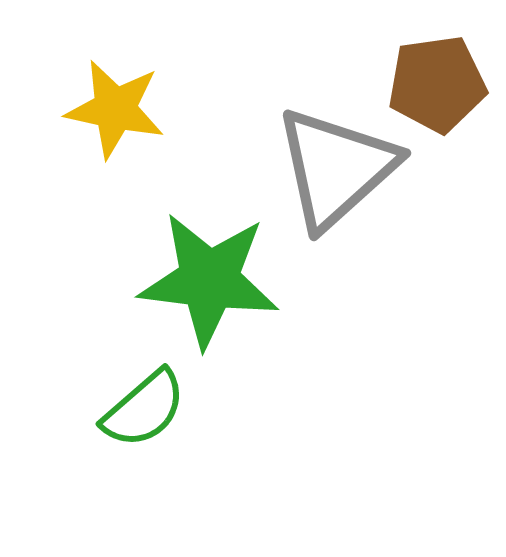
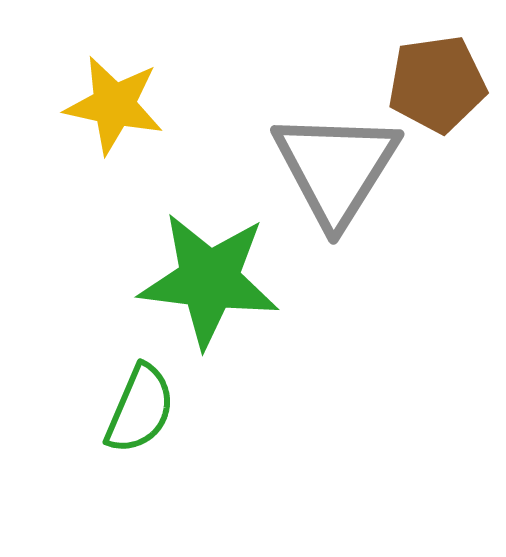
yellow star: moved 1 px left, 4 px up
gray triangle: rotated 16 degrees counterclockwise
green semicircle: moved 4 px left; rotated 26 degrees counterclockwise
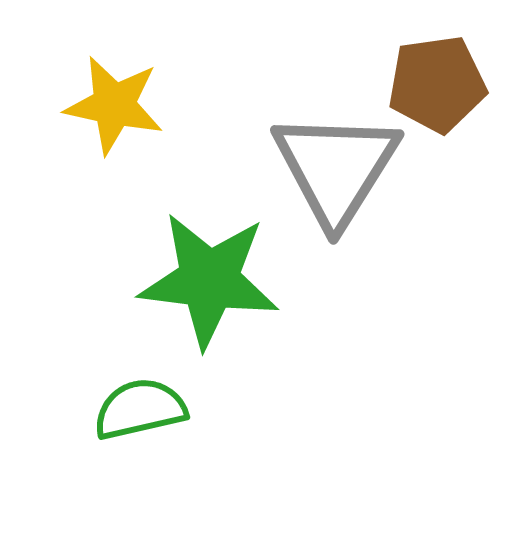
green semicircle: rotated 126 degrees counterclockwise
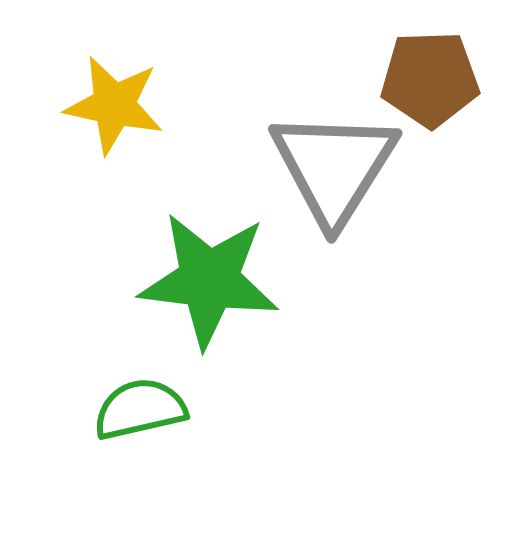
brown pentagon: moved 7 px left, 5 px up; rotated 6 degrees clockwise
gray triangle: moved 2 px left, 1 px up
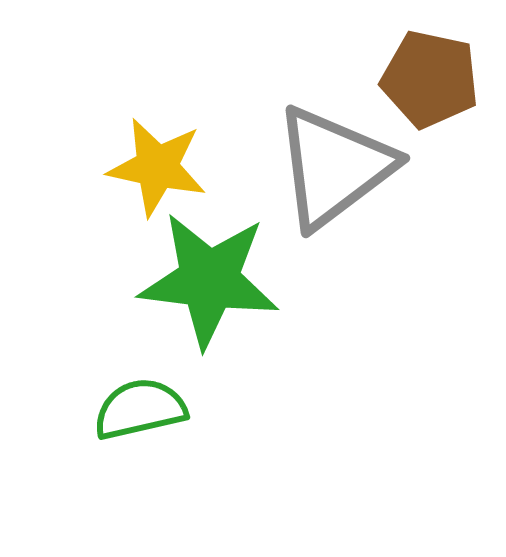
brown pentagon: rotated 14 degrees clockwise
yellow star: moved 43 px right, 62 px down
gray triangle: rotated 21 degrees clockwise
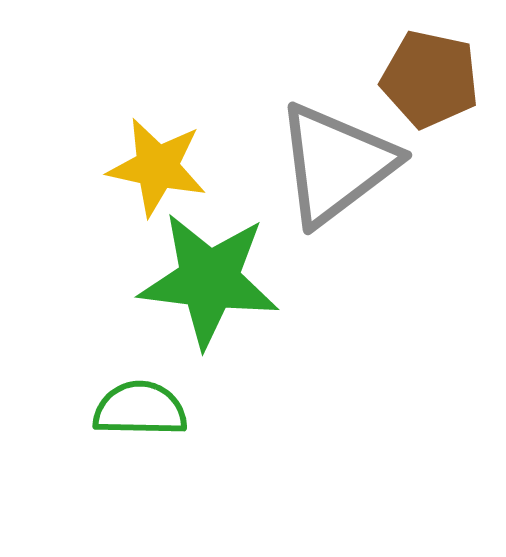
gray triangle: moved 2 px right, 3 px up
green semicircle: rotated 14 degrees clockwise
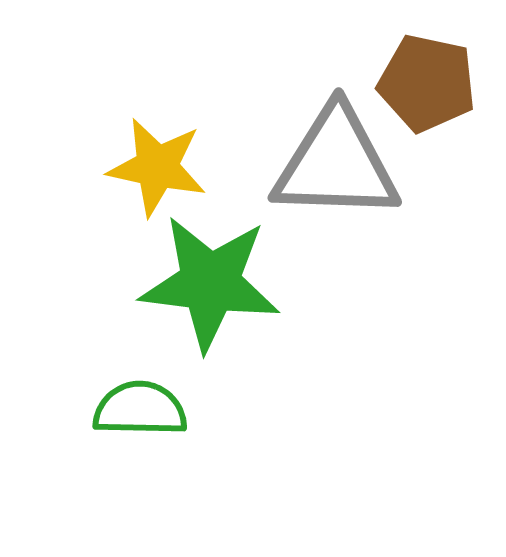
brown pentagon: moved 3 px left, 4 px down
gray triangle: rotated 39 degrees clockwise
green star: moved 1 px right, 3 px down
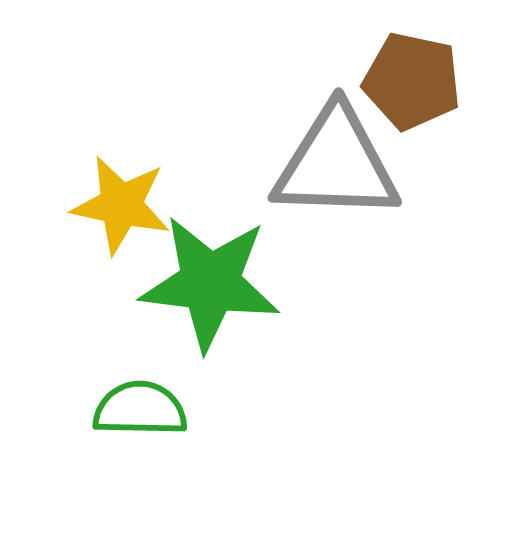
brown pentagon: moved 15 px left, 2 px up
yellow star: moved 36 px left, 38 px down
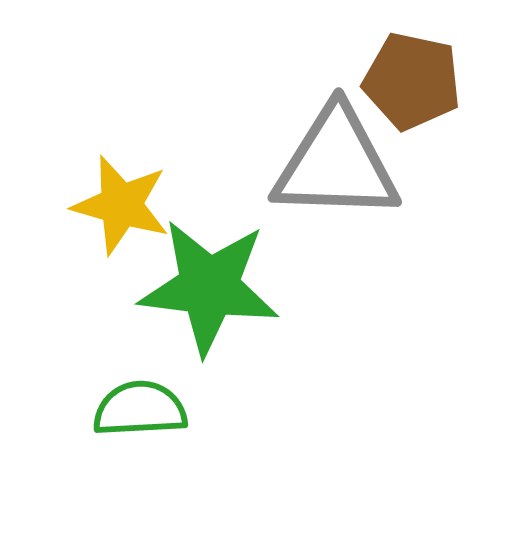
yellow star: rotated 4 degrees clockwise
green star: moved 1 px left, 4 px down
green semicircle: rotated 4 degrees counterclockwise
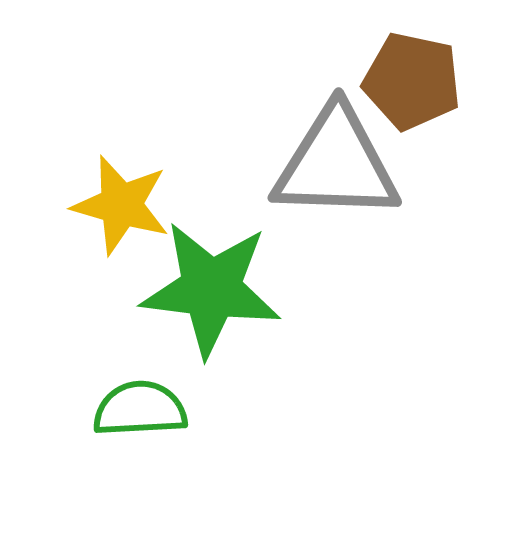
green star: moved 2 px right, 2 px down
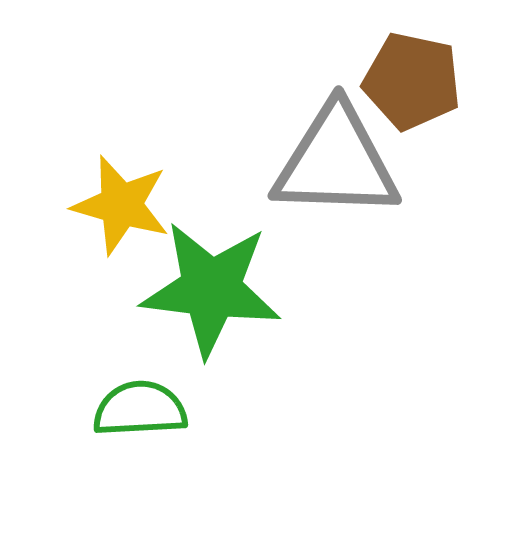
gray triangle: moved 2 px up
